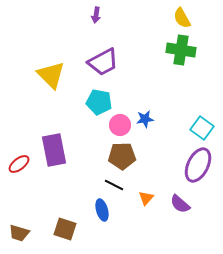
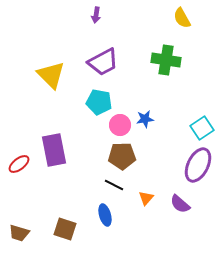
green cross: moved 15 px left, 10 px down
cyan square: rotated 20 degrees clockwise
blue ellipse: moved 3 px right, 5 px down
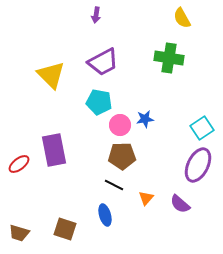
green cross: moved 3 px right, 2 px up
